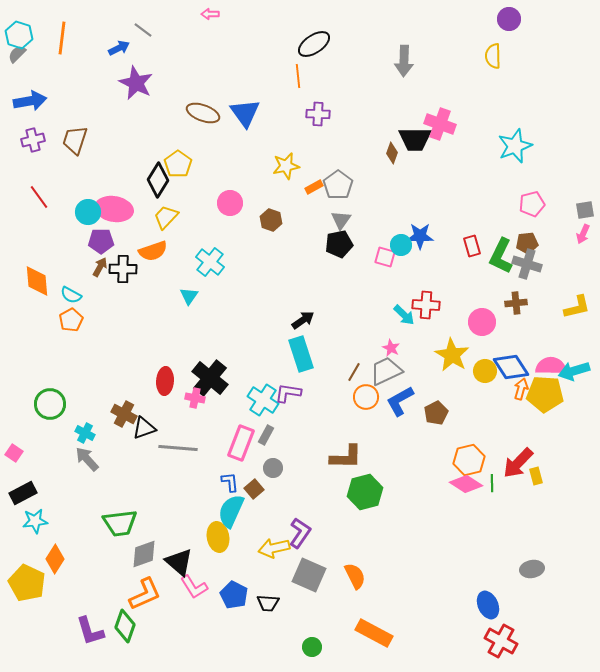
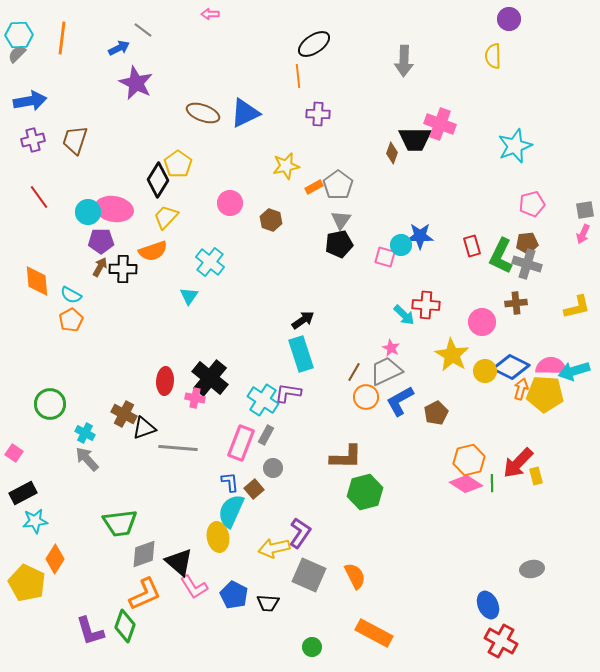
cyan hexagon at (19, 35): rotated 20 degrees counterclockwise
blue triangle at (245, 113): rotated 40 degrees clockwise
blue diamond at (511, 367): rotated 30 degrees counterclockwise
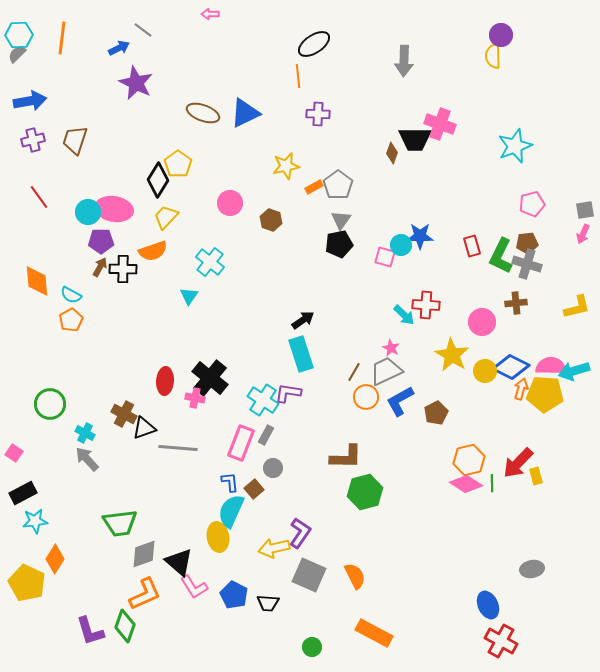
purple circle at (509, 19): moved 8 px left, 16 px down
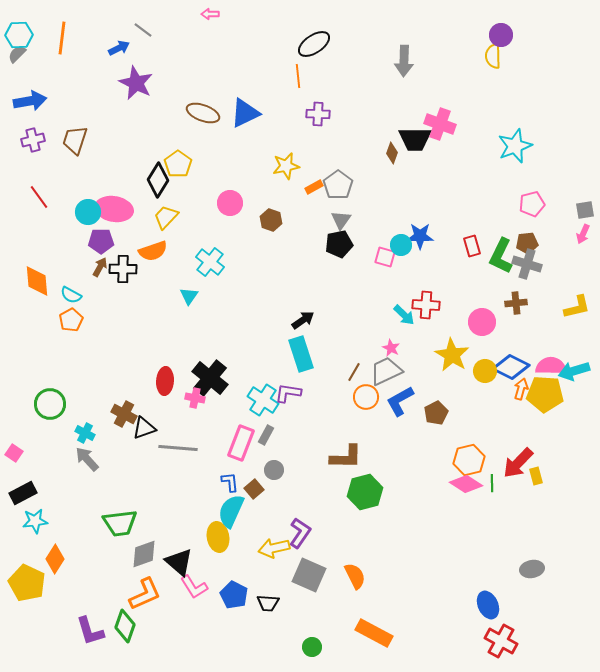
gray circle at (273, 468): moved 1 px right, 2 px down
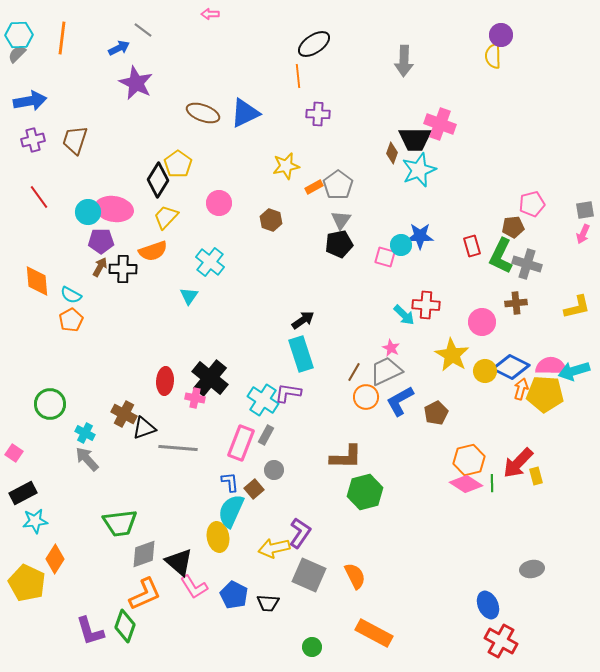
cyan star at (515, 146): moved 96 px left, 24 px down
pink circle at (230, 203): moved 11 px left
brown pentagon at (527, 243): moved 14 px left, 16 px up
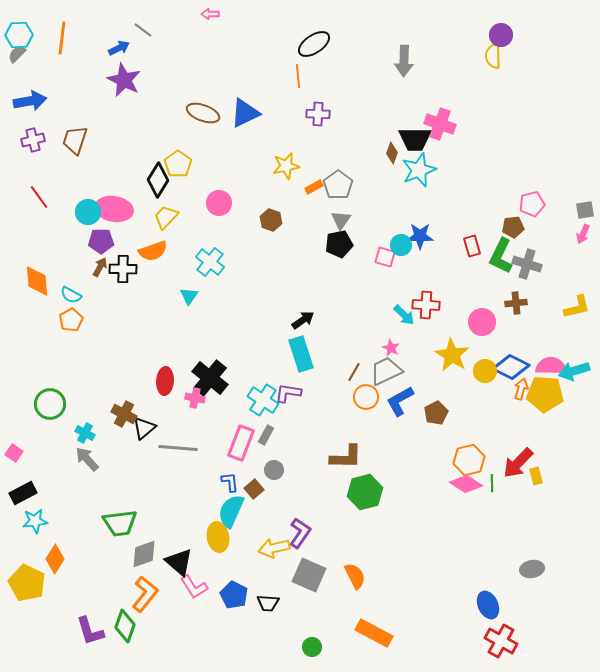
purple star at (136, 83): moved 12 px left, 3 px up
black triangle at (144, 428): rotated 20 degrees counterclockwise
orange L-shape at (145, 594): rotated 27 degrees counterclockwise
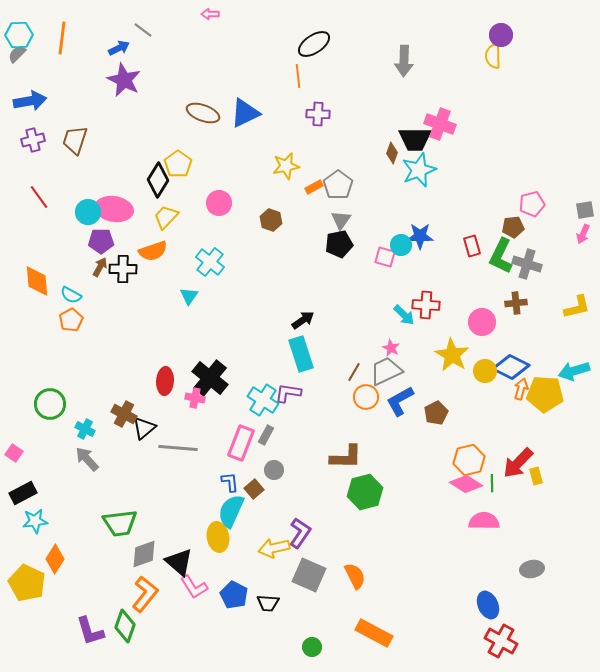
pink semicircle at (551, 366): moved 67 px left, 155 px down
cyan cross at (85, 433): moved 4 px up
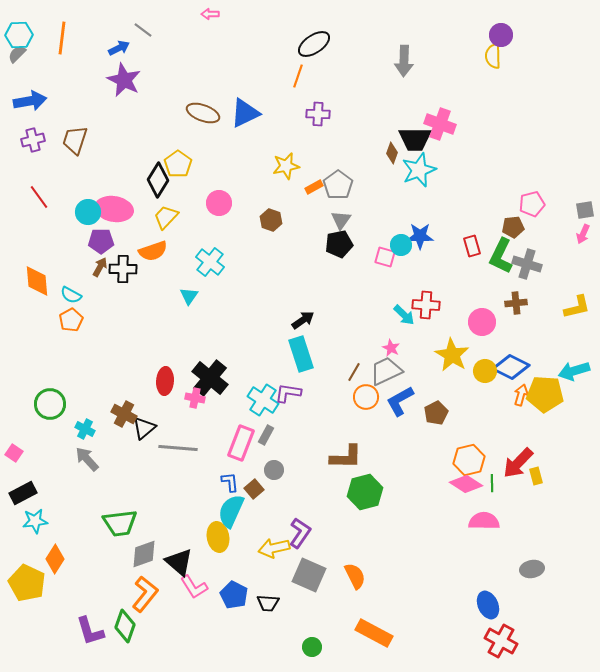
orange line at (298, 76): rotated 25 degrees clockwise
orange arrow at (521, 389): moved 6 px down
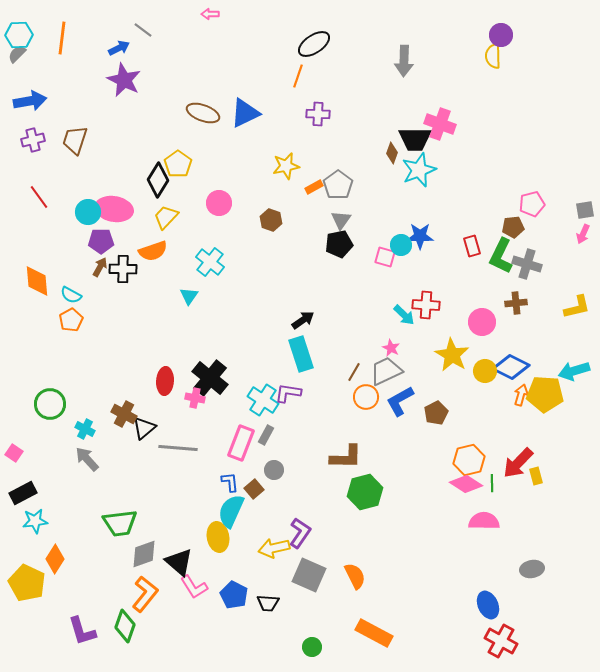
purple L-shape at (90, 631): moved 8 px left
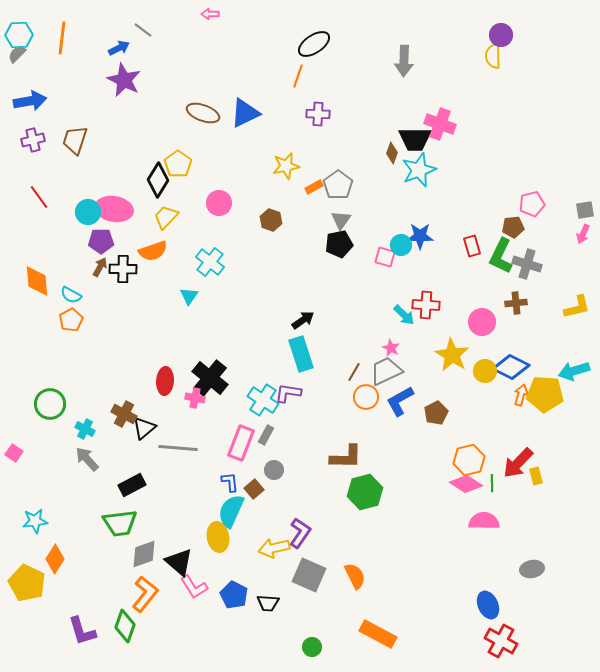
black rectangle at (23, 493): moved 109 px right, 8 px up
orange rectangle at (374, 633): moved 4 px right, 1 px down
